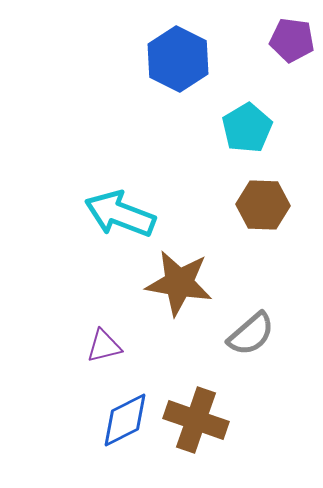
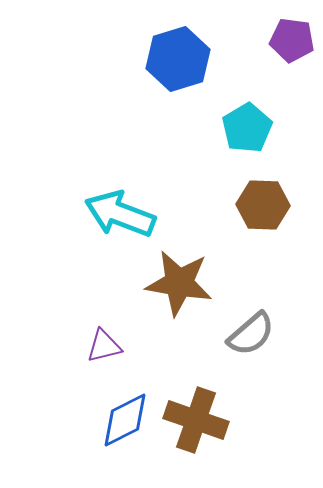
blue hexagon: rotated 16 degrees clockwise
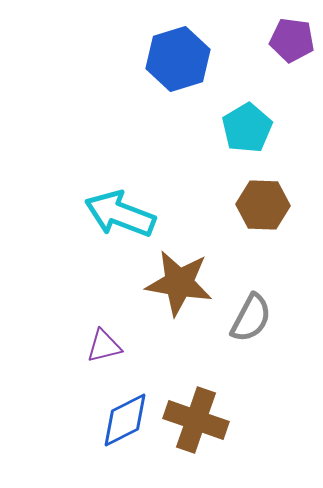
gray semicircle: moved 16 px up; rotated 21 degrees counterclockwise
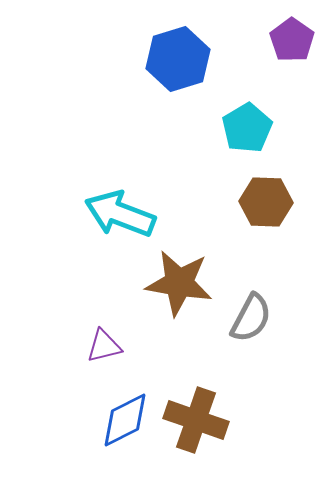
purple pentagon: rotated 27 degrees clockwise
brown hexagon: moved 3 px right, 3 px up
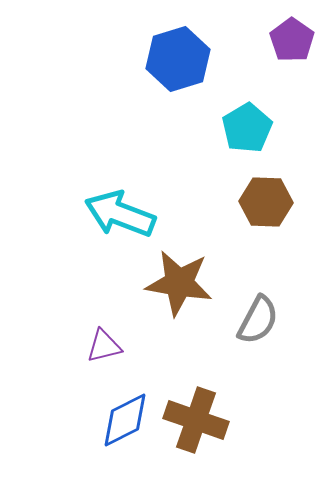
gray semicircle: moved 7 px right, 2 px down
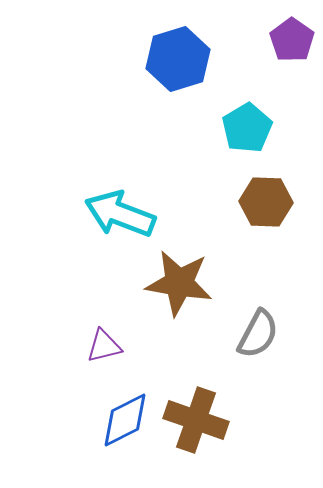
gray semicircle: moved 14 px down
